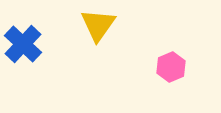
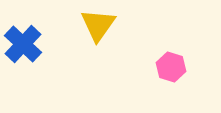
pink hexagon: rotated 20 degrees counterclockwise
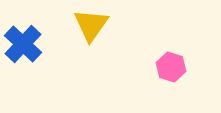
yellow triangle: moved 7 px left
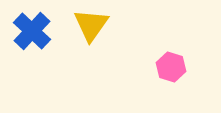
blue cross: moved 9 px right, 13 px up
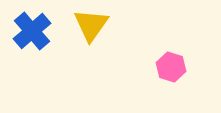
blue cross: rotated 6 degrees clockwise
